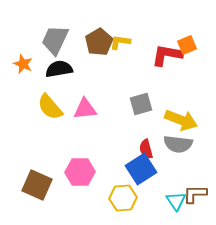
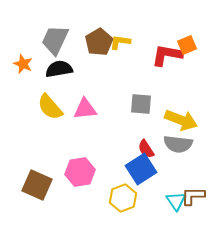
gray square: rotated 20 degrees clockwise
red semicircle: rotated 18 degrees counterclockwise
pink hexagon: rotated 8 degrees counterclockwise
brown L-shape: moved 2 px left, 2 px down
yellow hexagon: rotated 16 degrees counterclockwise
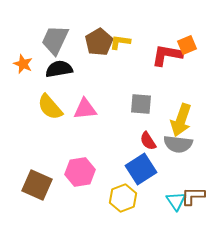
yellow arrow: rotated 88 degrees clockwise
red semicircle: moved 2 px right, 8 px up
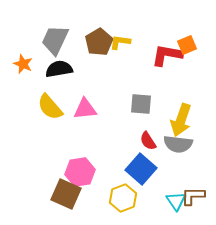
blue square: rotated 16 degrees counterclockwise
brown square: moved 29 px right, 9 px down
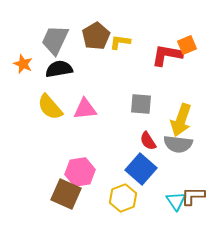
brown pentagon: moved 3 px left, 6 px up
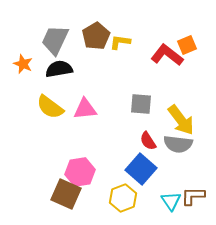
red L-shape: rotated 28 degrees clockwise
yellow semicircle: rotated 12 degrees counterclockwise
yellow arrow: rotated 56 degrees counterclockwise
cyan triangle: moved 5 px left
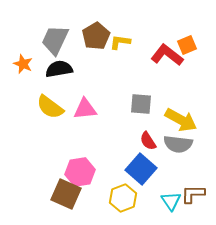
yellow arrow: rotated 24 degrees counterclockwise
brown L-shape: moved 2 px up
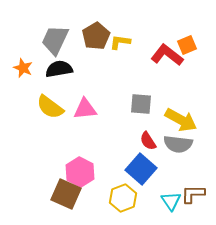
orange star: moved 4 px down
pink hexagon: rotated 24 degrees counterclockwise
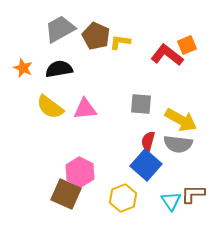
brown pentagon: rotated 16 degrees counterclockwise
gray trapezoid: moved 5 px right, 11 px up; rotated 36 degrees clockwise
red semicircle: rotated 48 degrees clockwise
blue square: moved 5 px right, 4 px up
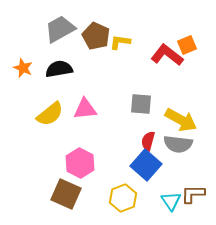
yellow semicircle: moved 7 px down; rotated 76 degrees counterclockwise
pink hexagon: moved 9 px up
